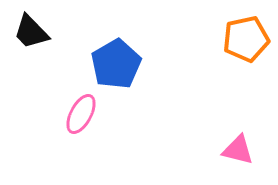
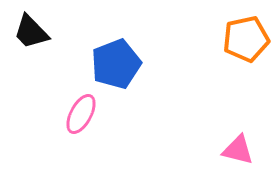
blue pentagon: rotated 9 degrees clockwise
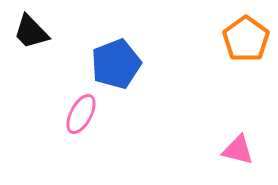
orange pentagon: rotated 24 degrees counterclockwise
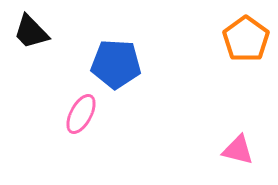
blue pentagon: rotated 24 degrees clockwise
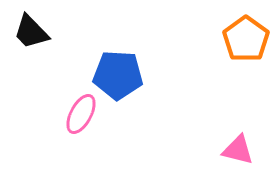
blue pentagon: moved 2 px right, 11 px down
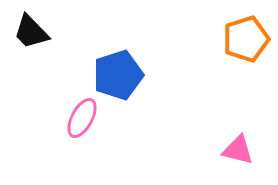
orange pentagon: rotated 18 degrees clockwise
blue pentagon: rotated 21 degrees counterclockwise
pink ellipse: moved 1 px right, 4 px down
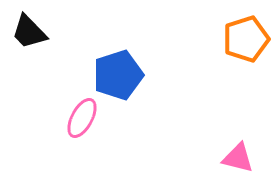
black trapezoid: moved 2 px left
pink triangle: moved 8 px down
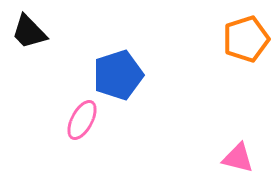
pink ellipse: moved 2 px down
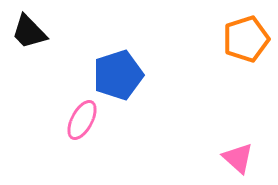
pink triangle: rotated 28 degrees clockwise
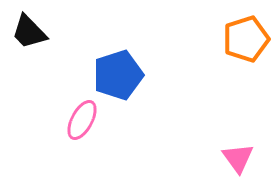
pink triangle: rotated 12 degrees clockwise
